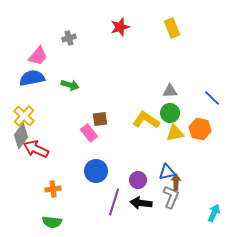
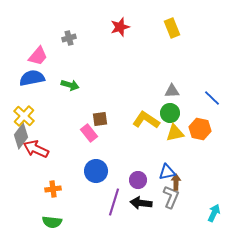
gray triangle: moved 2 px right
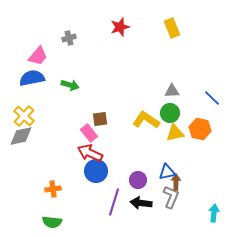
gray diamond: rotated 40 degrees clockwise
red arrow: moved 54 px right, 4 px down
cyan arrow: rotated 18 degrees counterclockwise
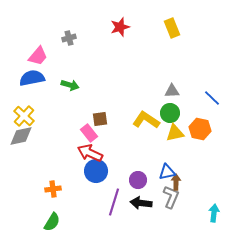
green semicircle: rotated 66 degrees counterclockwise
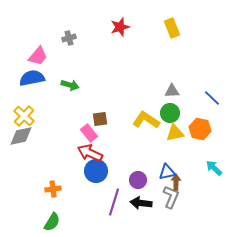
cyan arrow: moved 45 px up; rotated 54 degrees counterclockwise
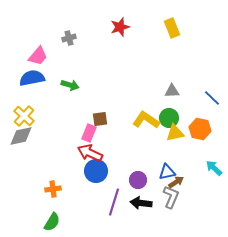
green circle: moved 1 px left, 5 px down
pink rectangle: rotated 60 degrees clockwise
brown arrow: rotated 56 degrees clockwise
